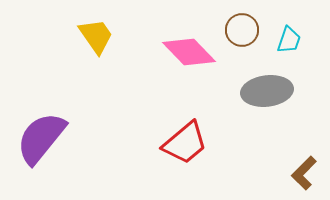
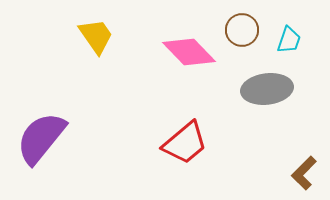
gray ellipse: moved 2 px up
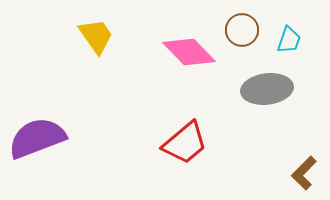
purple semicircle: moved 4 px left; rotated 30 degrees clockwise
